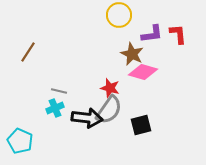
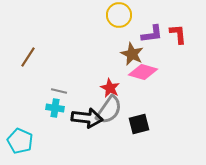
brown line: moved 5 px down
red star: rotated 12 degrees clockwise
cyan cross: rotated 30 degrees clockwise
black square: moved 2 px left, 1 px up
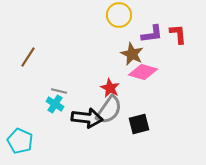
cyan cross: moved 4 px up; rotated 24 degrees clockwise
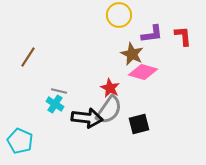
red L-shape: moved 5 px right, 2 px down
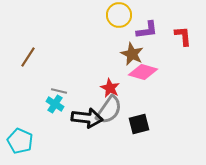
purple L-shape: moved 5 px left, 4 px up
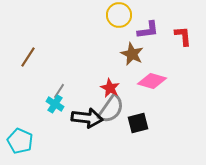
purple L-shape: moved 1 px right
pink diamond: moved 9 px right, 9 px down
gray line: rotated 70 degrees counterclockwise
gray semicircle: moved 2 px right, 1 px up
black square: moved 1 px left, 1 px up
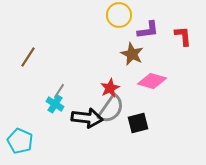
red star: rotated 18 degrees clockwise
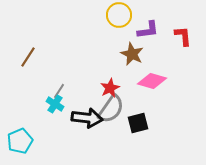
cyan pentagon: rotated 25 degrees clockwise
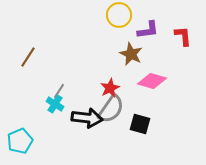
brown star: moved 1 px left
black square: moved 2 px right, 1 px down; rotated 30 degrees clockwise
